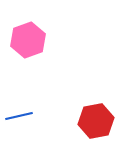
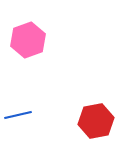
blue line: moved 1 px left, 1 px up
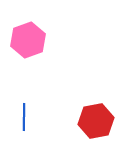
blue line: moved 6 px right, 2 px down; rotated 76 degrees counterclockwise
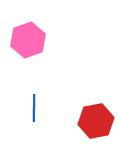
blue line: moved 10 px right, 9 px up
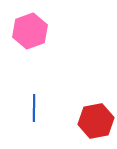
pink hexagon: moved 2 px right, 9 px up
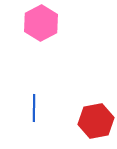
pink hexagon: moved 11 px right, 8 px up; rotated 8 degrees counterclockwise
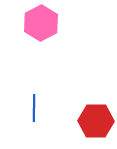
red hexagon: rotated 12 degrees clockwise
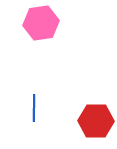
pink hexagon: rotated 20 degrees clockwise
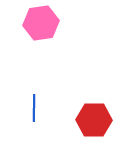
red hexagon: moved 2 px left, 1 px up
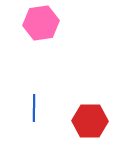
red hexagon: moved 4 px left, 1 px down
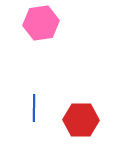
red hexagon: moved 9 px left, 1 px up
